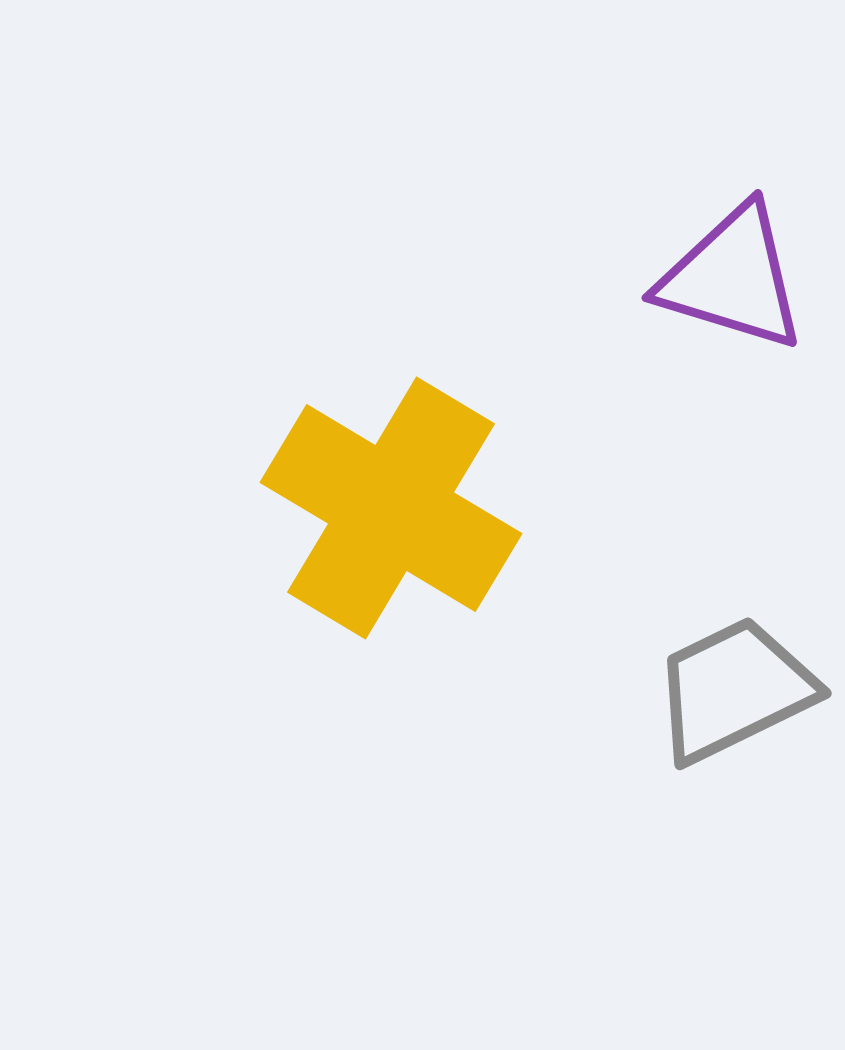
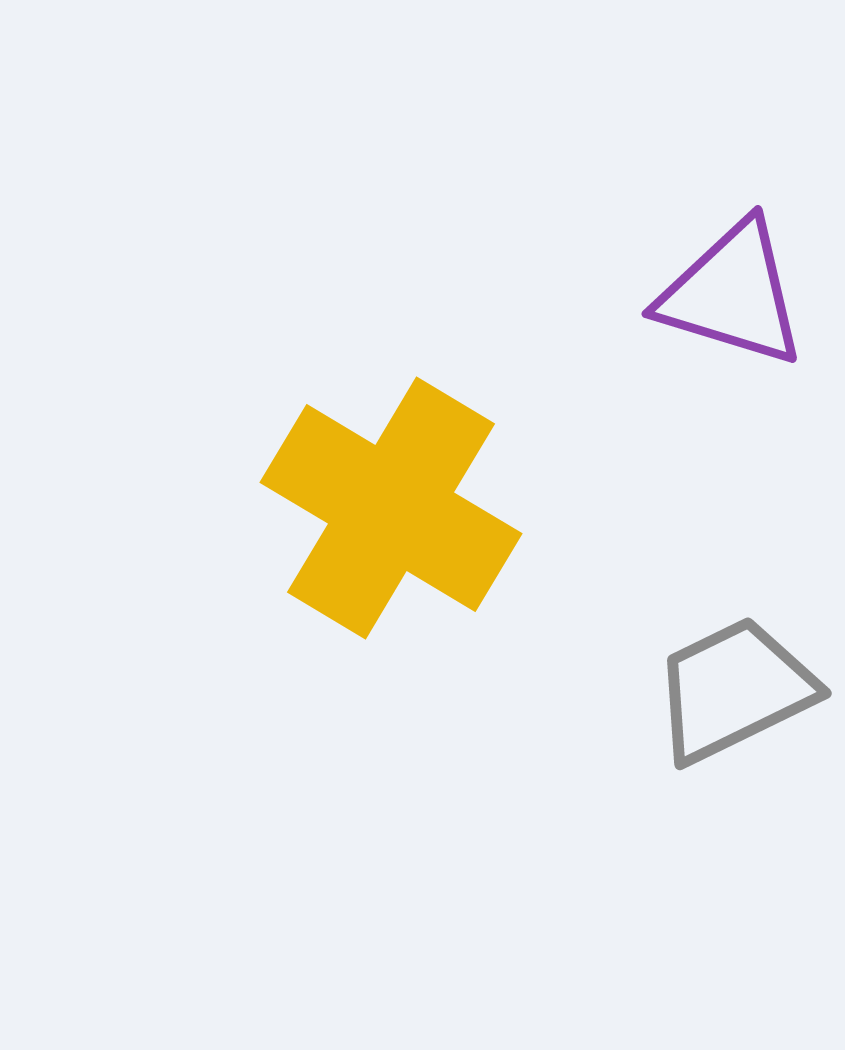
purple triangle: moved 16 px down
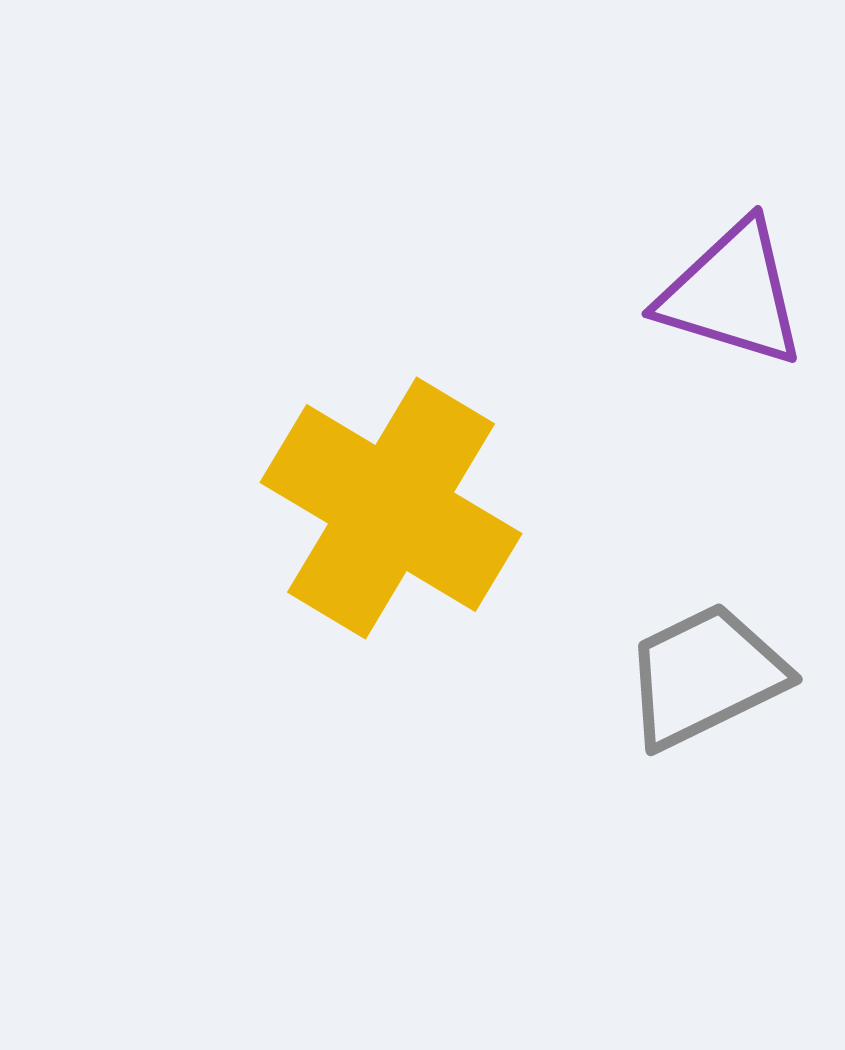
gray trapezoid: moved 29 px left, 14 px up
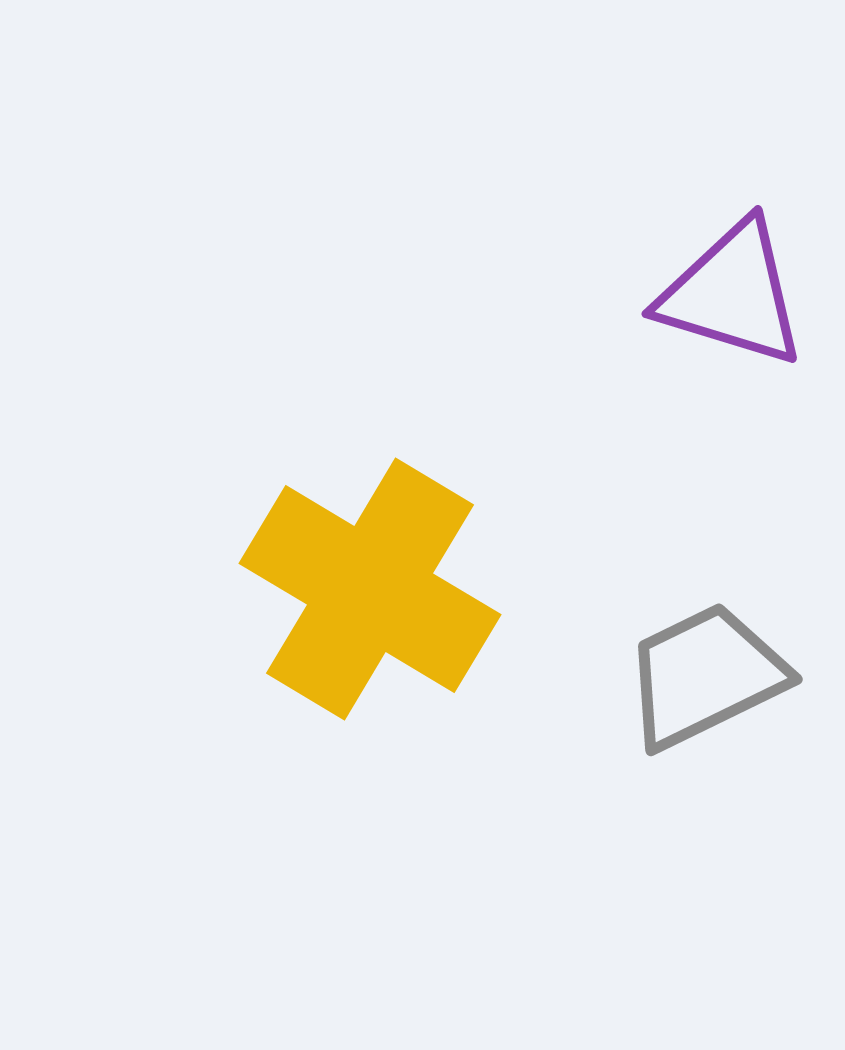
yellow cross: moved 21 px left, 81 px down
